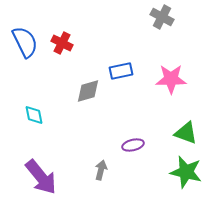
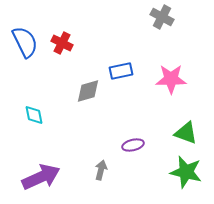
purple arrow: rotated 75 degrees counterclockwise
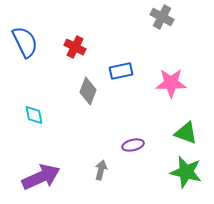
red cross: moved 13 px right, 4 px down
pink star: moved 4 px down
gray diamond: rotated 52 degrees counterclockwise
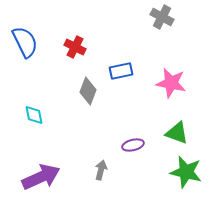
pink star: rotated 12 degrees clockwise
green triangle: moved 9 px left
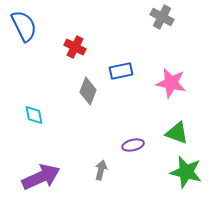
blue semicircle: moved 1 px left, 16 px up
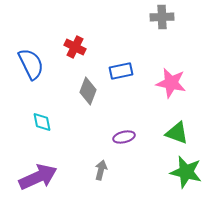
gray cross: rotated 30 degrees counterclockwise
blue semicircle: moved 7 px right, 38 px down
cyan diamond: moved 8 px right, 7 px down
purple ellipse: moved 9 px left, 8 px up
purple arrow: moved 3 px left
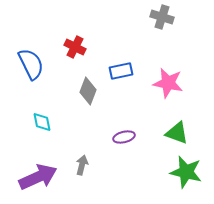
gray cross: rotated 20 degrees clockwise
pink star: moved 3 px left
gray arrow: moved 19 px left, 5 px up
